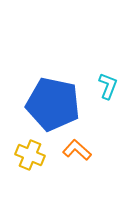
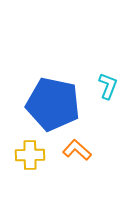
yellow cross: rotated 24 degrees counterclockwise
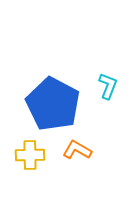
blue pentagon: rotated 16 degrees clockwise
orange L-shape: rotated 12 degrees counterclockwise
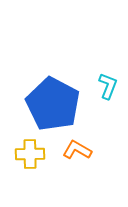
yellow cross: moved 1 px up
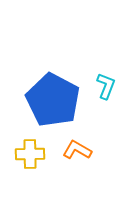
cyan L-shape: moved 2 px left
blue pentagon: moved 4 px up
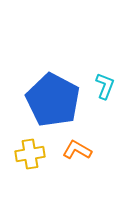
cyan L-shape: moved 1 px left
yellow cross: rotated 8 degrees counterclockwise
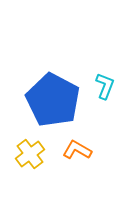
yellow cross: rotated 28 degrees counterclockwise
